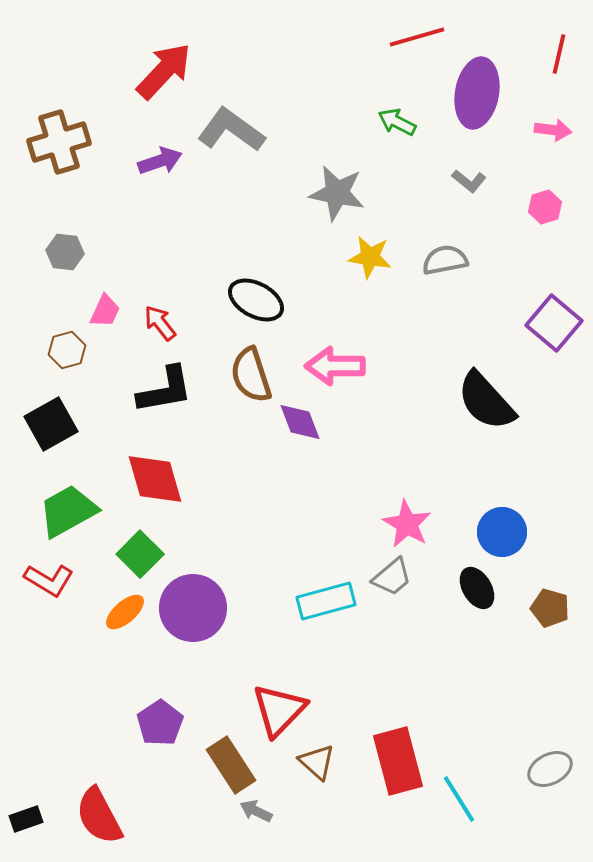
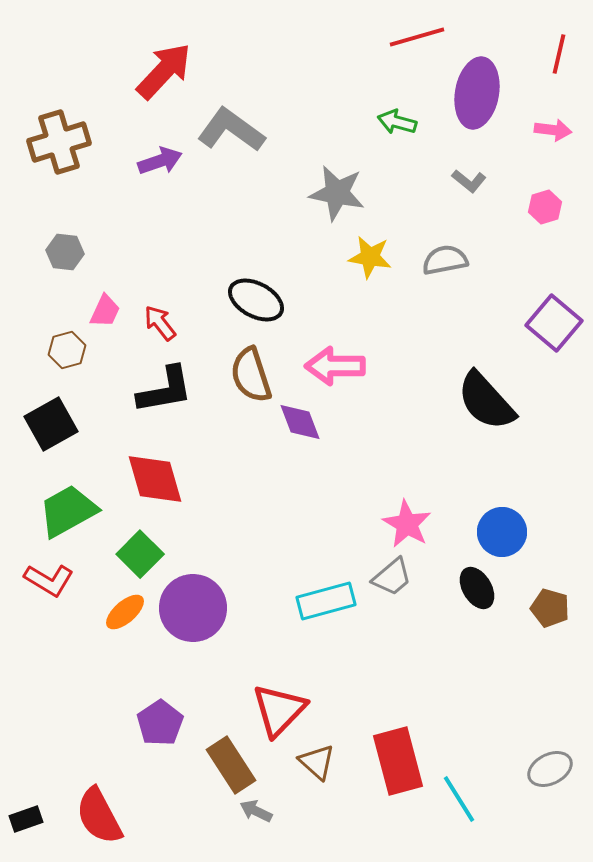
green arrow at (397, 122): rotated 12 degrees counterclockwise
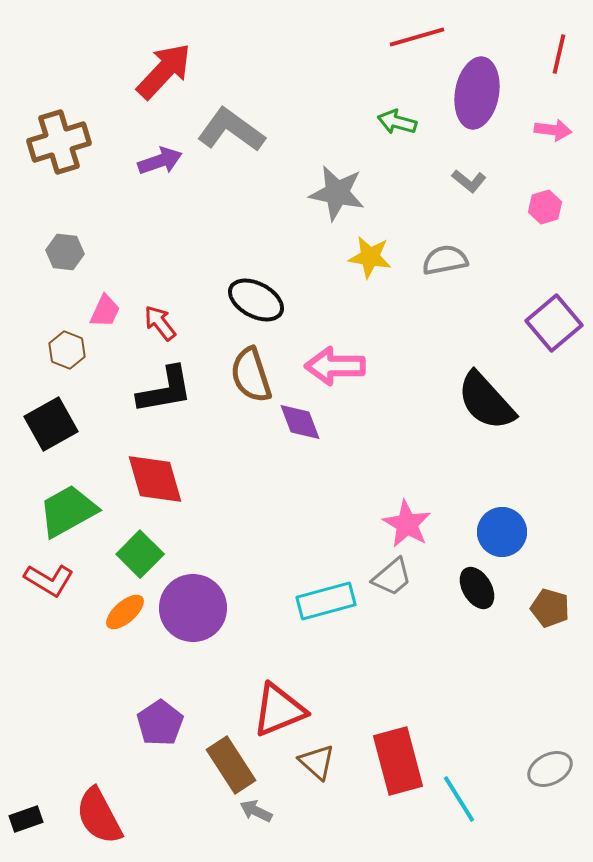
purple square at (554, 323): rotated 10 degrees clockwise
brown hexagon at (67, 350): rotated 24 degrees counterclockwise
red triangle at (279, 710): rotated 24 degrees clockwise
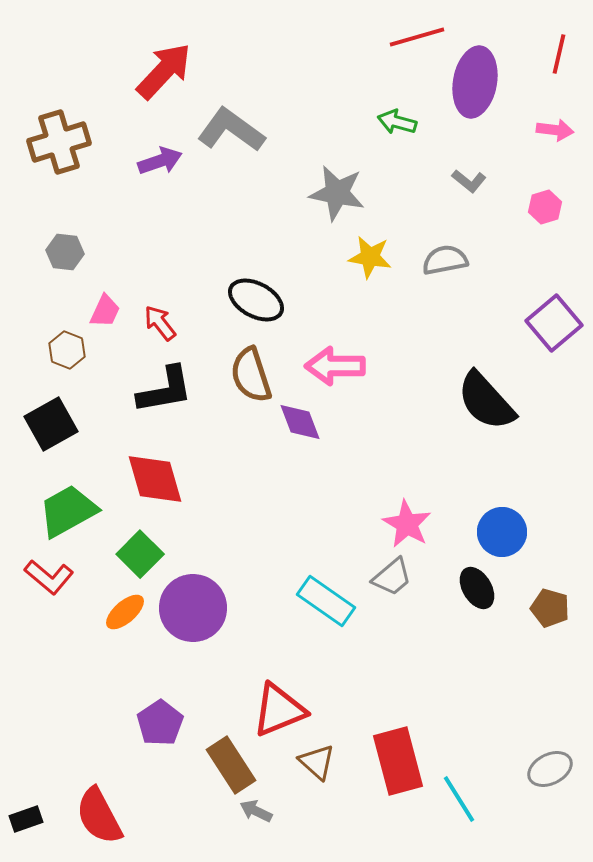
purple ellipse at (477, 93): moved 2 px left, 11 px up
pink arrow at (553, 130): moved 2 px right
red L-shape at (49, 580): moved 3 px up; rotated 9 degrees clockwise
cyan rectangle at (326, 601): rotated 50 degrees clockwise
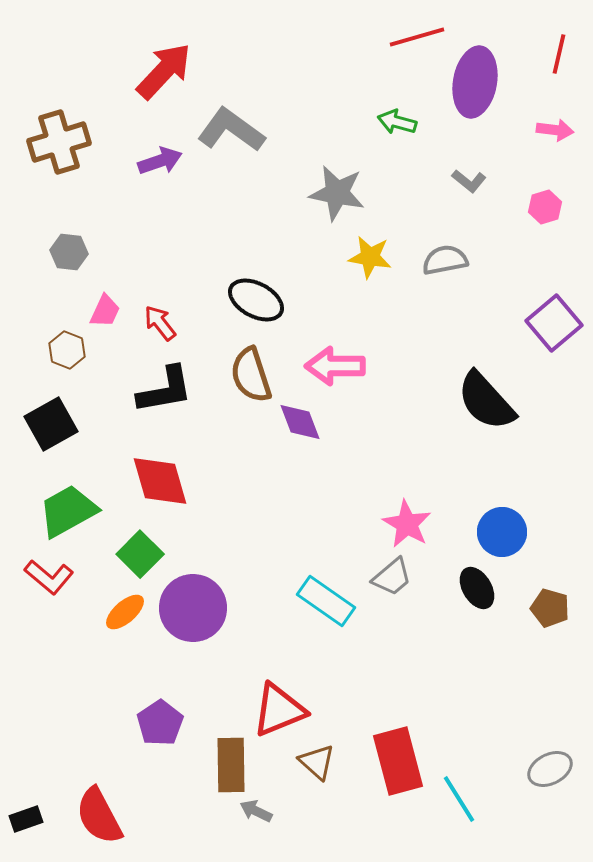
gray hexagon at (65, 252): moved 4 px right
red diamond at (155, 479): moved 5 px right, 2 px down
brown rectangle at (231, 765): rotated 32 degrees clockwise
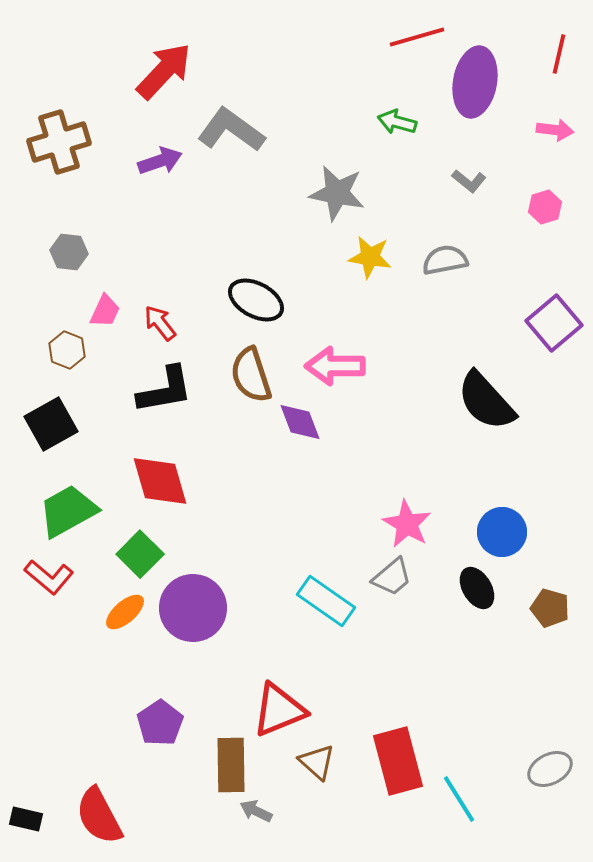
black rectangle at (26, 819): rotated 32 degrees clockwise
